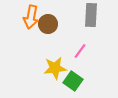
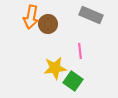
gray rectangle: rotated 70 degrees counterclockwise
pink line: rotated 42 degrees counterclockwise
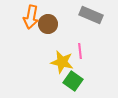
yellow star: moved 7 px right, 6 px up; rotated 20 degrees clockwise
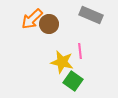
orange arrow: moved 1 px right, 2 px down; rotated 35 degrees clockwise
brown circle: moved 1 px right
